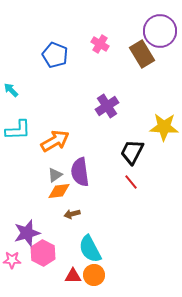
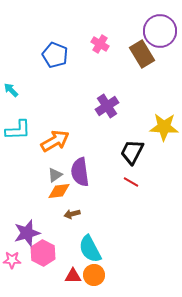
red line: rotated 21 degrees counterclockwise
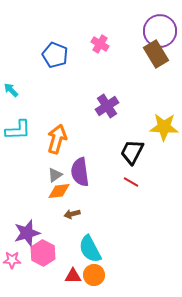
brown rectangle: moved 14 px right
orange arrow: moved 2 px right, 2 px up; rotated 44 degrees counterclockwise
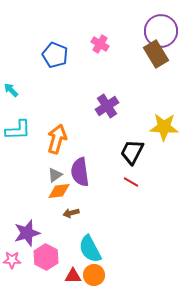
purple circle: moved 1 px right
brown arrow: moved 1 px left, 1 px up
pink hexagon: moved 3 px right, 4 px down
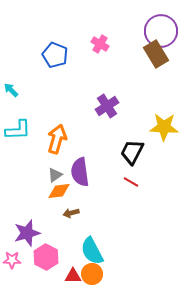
cyan semicircle: moved 2 px right, 2 px down
orange circle: moved 2 px left, 1 px up
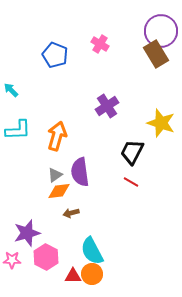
yellow star: moved 3 px left, 4 px up; rotated 16 degrees clockwise
orange arrow: moved 3 px up
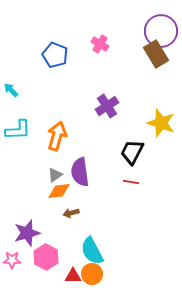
red line: rotated 21 degrees counterclockwise
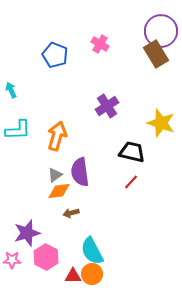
cyan arrow: rotated 21 degrees clockwise
black trapezoid: rotated 76 degrees clockwise
red line: rotated 56 degrees counterclockwise
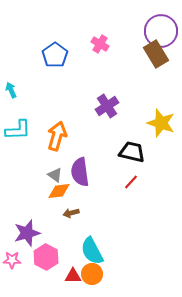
blue pentagon: rotated 15 degrees clockwise
gray triangle: rotated 49 degrees counterclockwise
